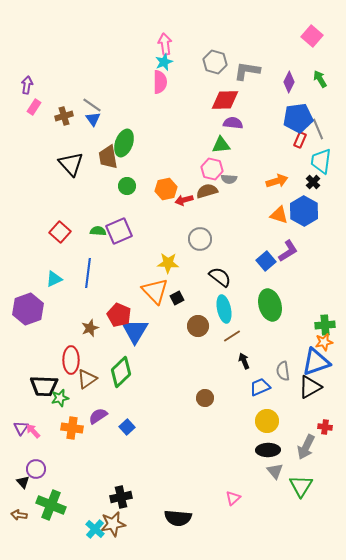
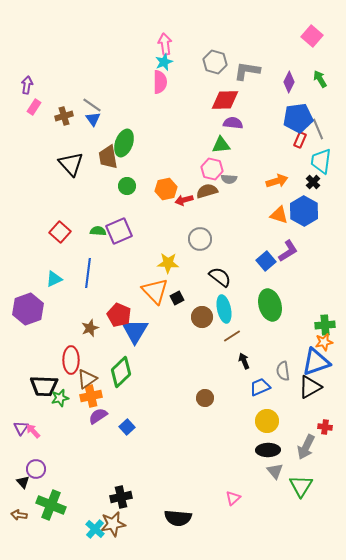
brown circle at (198, 326): moved 4 px right, 9 px up
orange cross at (72, 428): moved 19 px right, 32 px up; rotated 20 degrees counterclockwise
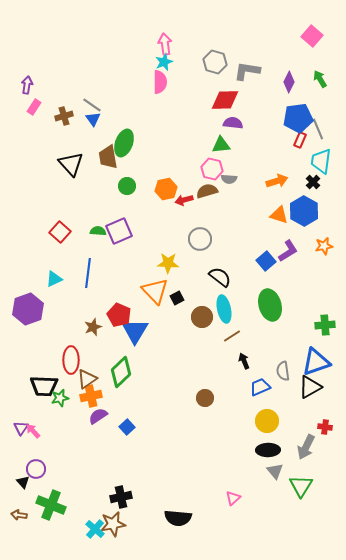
brown star at (90, 328): moved 3 px right, 1 px up
orange star at (324, 342): moved 96 px up
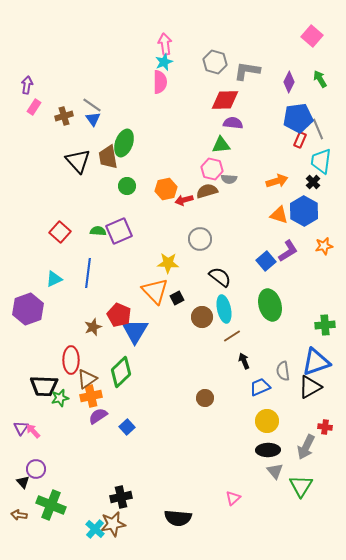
black triangle at (71, 164): moved 7 px right, 3 px up
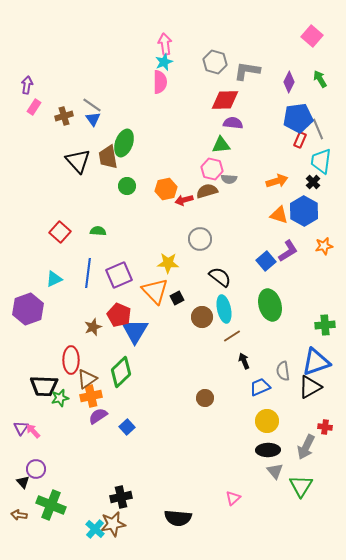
purple square at (119, 231): moved 44 px down
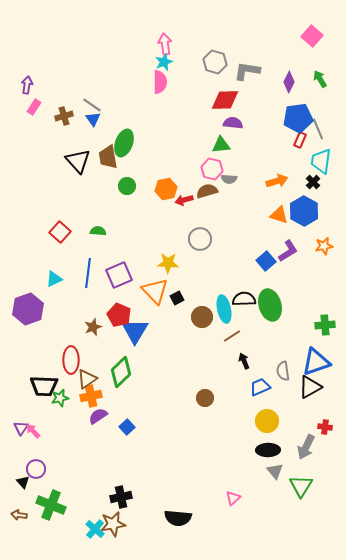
black semicircle at (220, 277): moved 24 px right, 22 px down; rotated 40 degrees counterclockwise
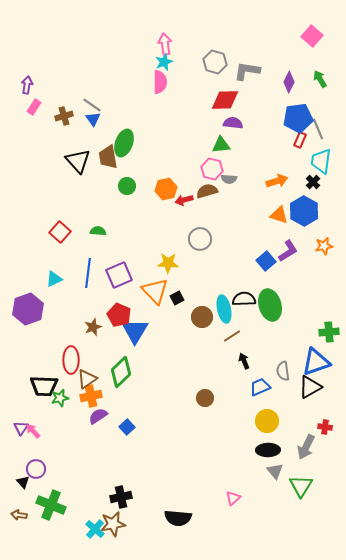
green cross at (325, 325): moved 4 px right, 7 px down
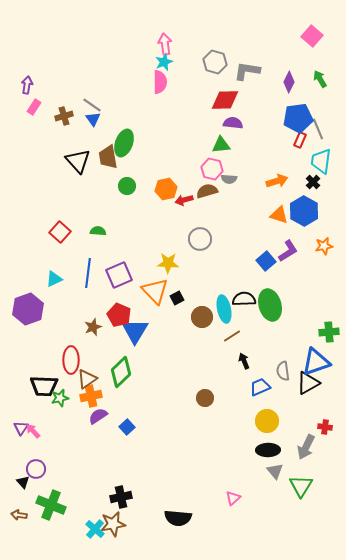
black triangle at (310, 387): moved 2 px left, 4 px up
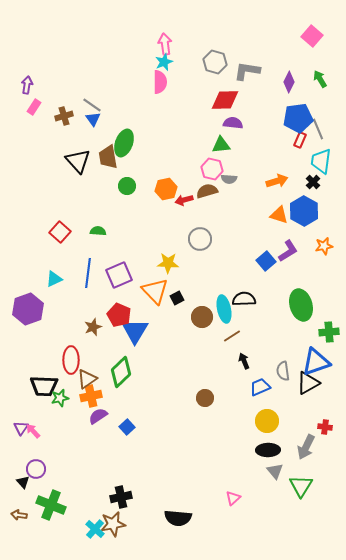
green ellipse at (270, 305): moved 31 px right
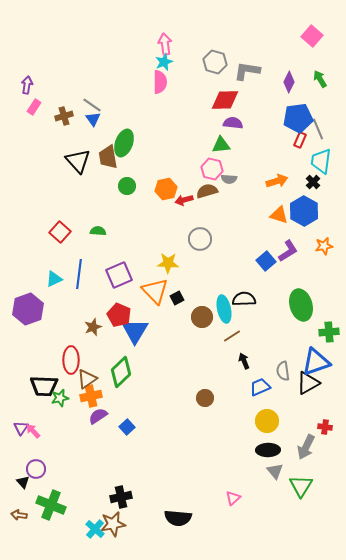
blue line at (88, 273): moved 9 px left, 1 px down
